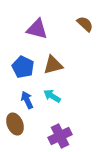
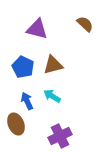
blue arrow: moved 1 px down
brown ellipse: moved 1 px right
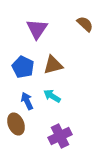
purple triangle: rotated 50 degrees clockwise
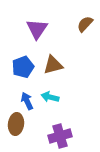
brown semicircle: rotated 90 degrees counterclockwise
blue pentagon: rotated 25 degrees clockwise
cyan arrow: moved 2 px left, 1 px down; rotated 18 degrees counterclockwise
brown ellipse: rotated 30 degrees clockwise
purple cross: rotated 10 degrees clockwise
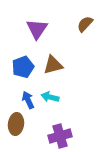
blue arrow: moved 1 px right, 1 px up
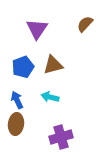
blue arrow: moved 11 px left
purple cross: moved 1 px right, 1 px down
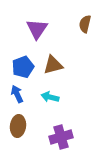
brown semicircle: rotated 30 degrees counterclockwise
blue arrow: moved 6 px up
brown ellipse: moved 2 px right, 2 px down
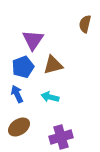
purple triangle: moved 4 px left, 11 px down
brown ellipse: moved 1 px right, 1 px down; rotated 50 degrees clockwise
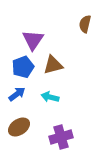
blue arrow: rotated 78 degrees clockwise
